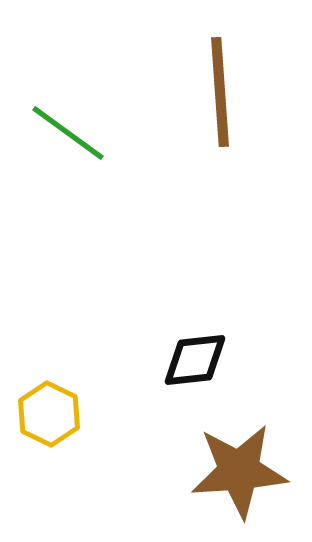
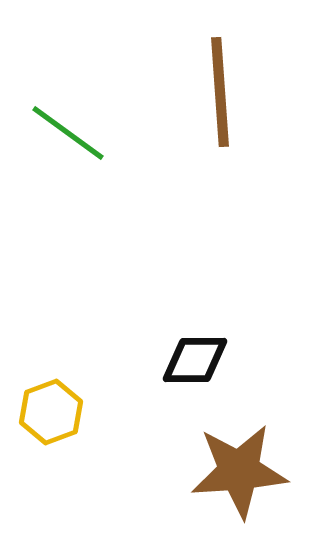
black diamond: rotated 6 degrees clockwise
yellow hexagon: moved 2 px right, 2 px up; rotated 14 degrees clockwise
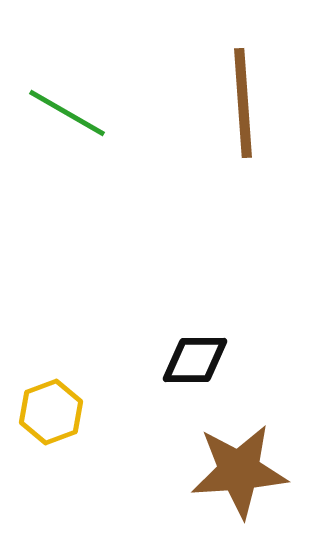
brown line: moved 23 px right, 11 px down
green line: moved 1 px left, 20 px up; rotated 6 degrees counterclockwise
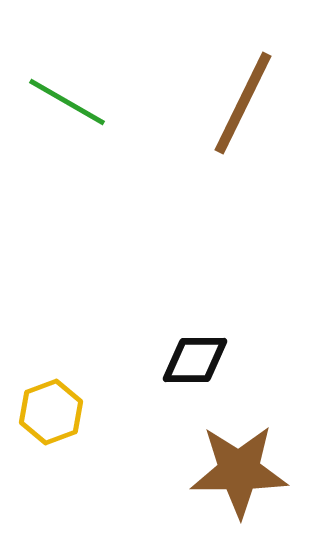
brown line: rotated 30 degrees clockwise
green line: moved 11 px up
brown star: rotated 4 degrees clockwise
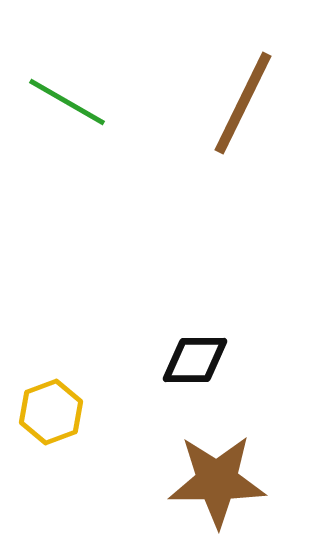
brown star: moved 22 px left, 10 px down
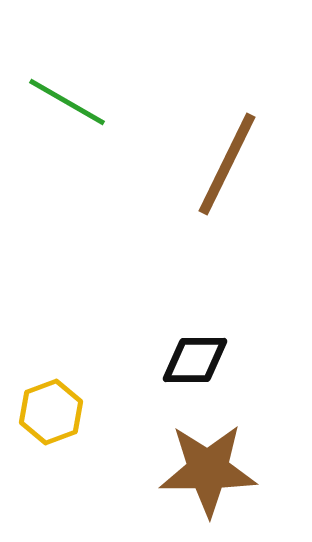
brown line: moved 16 px left, 61 px down
brown star: moved 9 px left, 11 px up
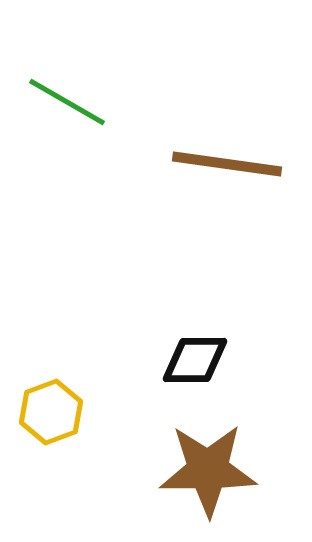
brown line: rotated 72 degrees clockwise
